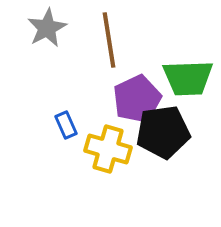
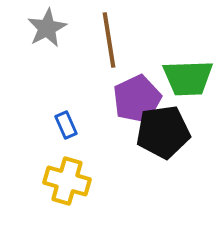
yellow cross: moved 41 px left, 32 px down
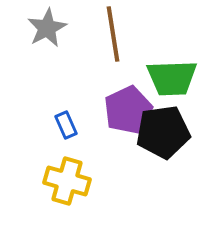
brown line: moved 4 px right, 6 px up
green trapezoid: moved 16 px left
purple pentagon: moved 9 px left, 11 px down
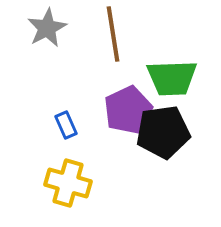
yellow cross: moved 1 px right, 2 px down
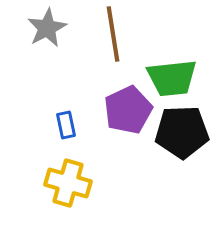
green trapezoid: rotated 4 degrees counterclockwise
blue rectangle: rotated 12 degrees clockwise
black pentagon: moved 19 px right; rotated 6 degrees clockwise
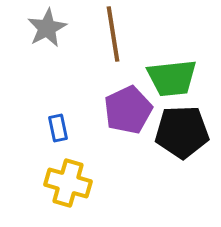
blue rectangle: moved 8 px left, 3 px down
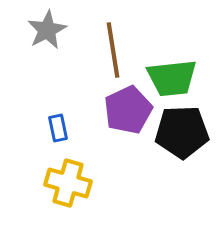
gray star: moved 2 px down
brown line: moved 16 px down
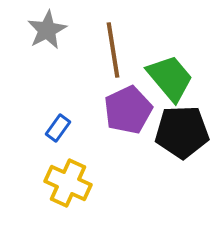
green trapezoid: moved 2 px left; rotated 124 degrees counterclockwise
blue rectangle: rotated 48 degrees clockwise
yellow cross: rotated 9 degrees clockwise
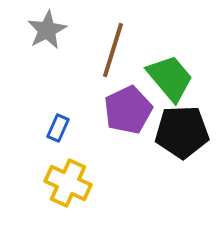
brown line: rotated 26 degrees clockwise
blue rectangle: rotated 12 degrees counterclockwise
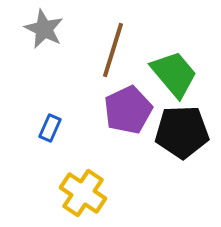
gray star: moved 3 px left, 1 px up; rotated 18 degrees counterclockwise
green trapezoid: moved 4 px right, 4 px up
blue rectangle: moved 8 px left
yellow cross: moved 15 px right, 10 px down; rotated 9 degrees clockwise
